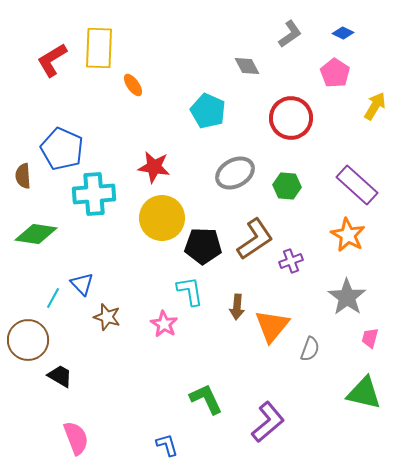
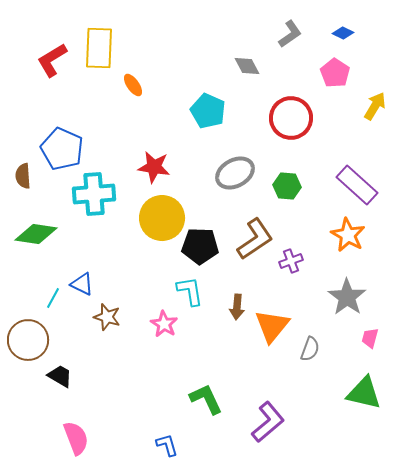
black pentagon: moved 3 px left
blue triangle: rotated 20 degrees counterclockwise
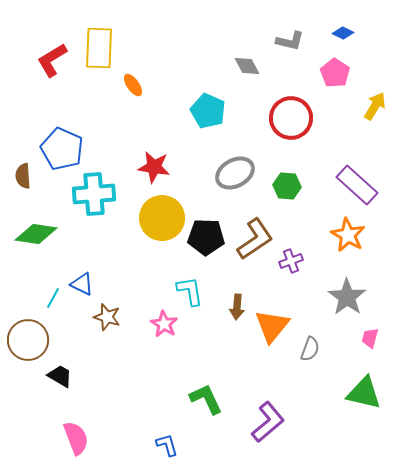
gray L-shape: moved 7 px down; rotated 48 degrees clockwise
black pentagon: moved 6 px right, 9 px up
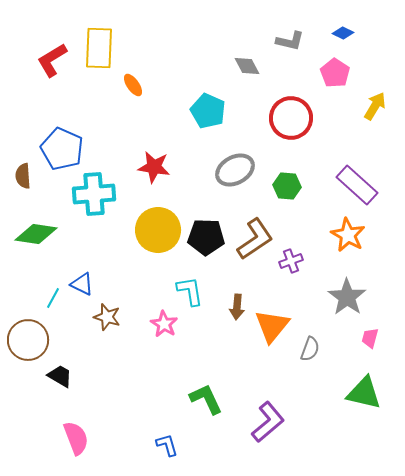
gray ellipse: moved 3 px up
yellow circle: moved 4 px left, 12 px down
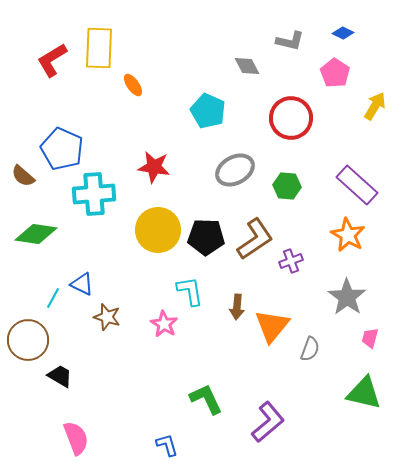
brown semicircle: rotated 45 degrees counterclockwise
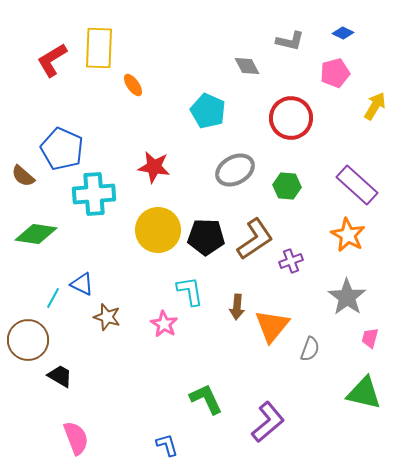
pink pentagon: rotated 24 degrees clockwise
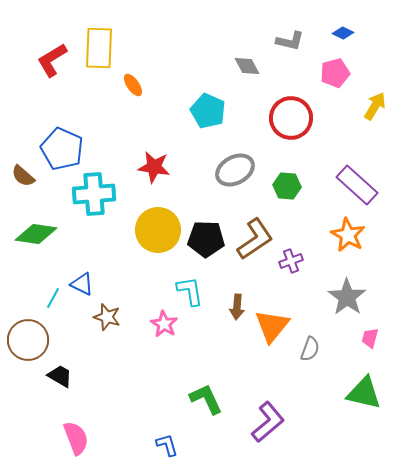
black pentagon: moved 2 px down
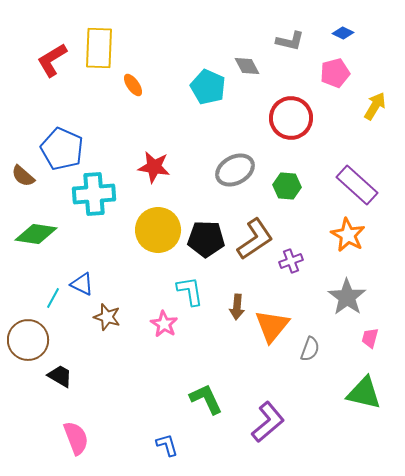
cyan pentagon: moved 24 px up
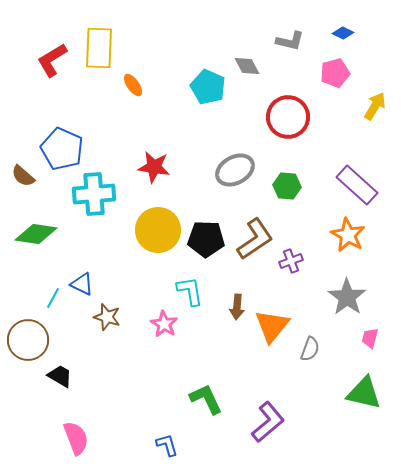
red circle: moved 3 px left, 1 px up
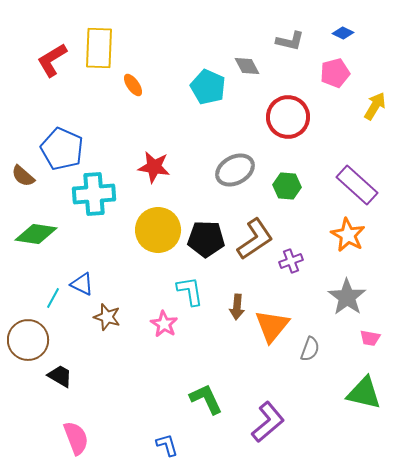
pink trapezoid: rotated 95 degrees counterclockwise
